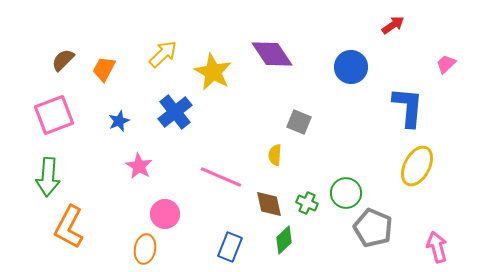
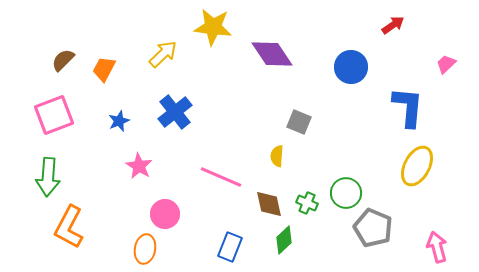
yellow star: moved 45 px up; rotated 21 degrees counterclockwise
yellow semicircle: moved 2 px right, 1 px down
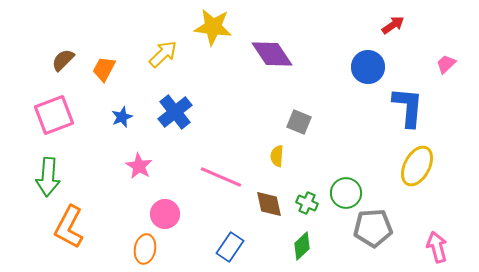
blue circle: moved 17 px right
blue star: moved 3 px right, 4 px up
gray pentagon: rotated 27 degrees counterclockwise
green diamond: moved 18 px right, 6 px down
blue rectangle: rotated 12 degrees clockwise
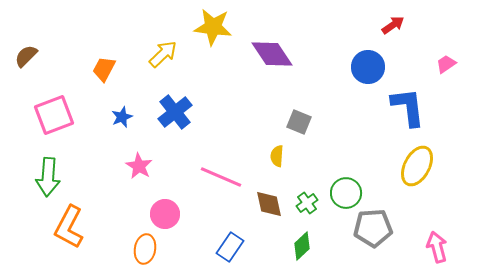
brown semicircle: moved 37 px left, 4 px up
pink trapezoid: rotated 10 degrees clockwise
blue L-shape: rotated 12 degrees counterclockwise
green cross: rotated 30 degrees clockwise
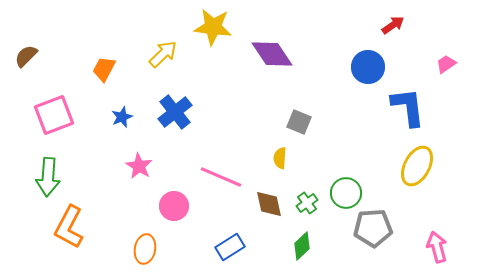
yellow semicircle: moved 3 px right, 2 px down
pink circle: moved 9 px right, 8 px up
blue rectangle: rotated 24 degrees clockwise
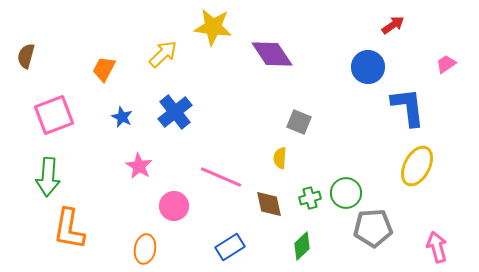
brown semicircle: rotated 30 degrees counterclockwise
blue star: rotated 25 degrees counterclockwise
green cross: moved 3 px right, 5 px up; rotated 20 degrees clockwise
orange L-shape: moved 2 px down; rotated 18 degrees counterclockwise
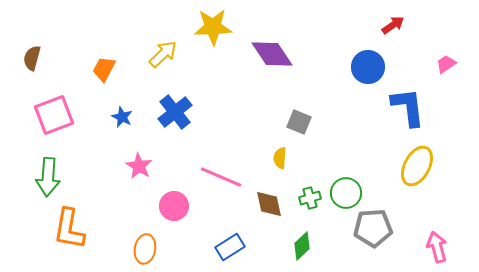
yellow star: rotated 9 degrees counterclockwise
brown semicircle: moved 6 px right, 2 px down
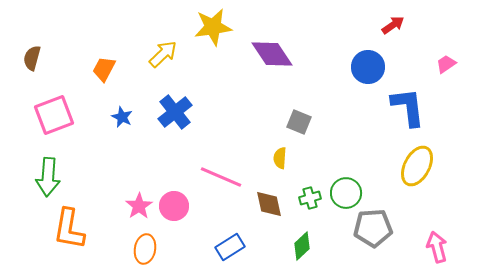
yellow star: rotated 6 degrees counterclockwise
pink star: moved 40 px down; rotated 8 degrees clockwise
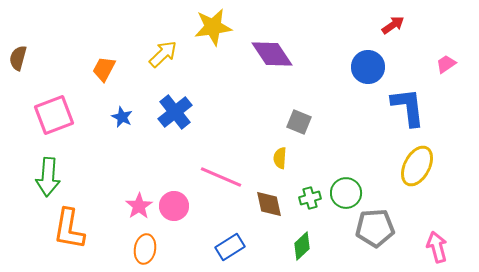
brown semicircle: moved 14 px left
gray pentagon: moved 2 px right
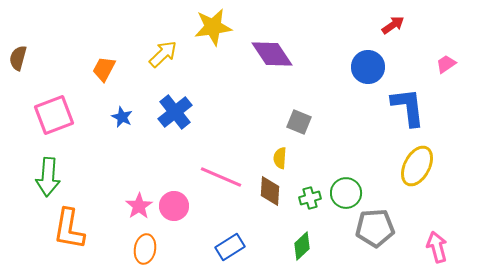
brown diamond: moved 1 px right, 13 px up; rotated 16 degrees clockwise
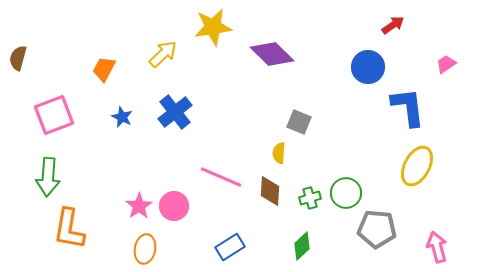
purple diamond: rotated 12 degrees counterclockwise
yellow semicircle: moved 1 px left, 5 px up
gray pentagon: moved 2 px right, 1 px down; rotated 9 degrees clockwise
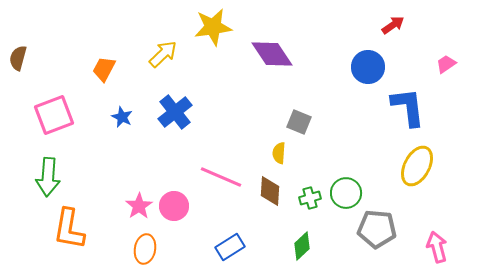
purple diamond: rotated 12 degrees clockwise
